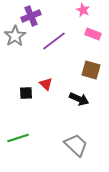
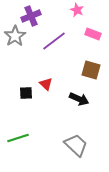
pink star: moved 6 px left
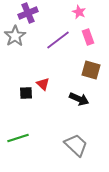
pink star: moved 2 px right, 2 px down
purple cross: moved 3 px left, 3 px up
pink rectangle: moved 5 px left, 3 px down; rotated 49 degrees clockwise
purple line: moved 4 px right, 1 px up
red triangle: moved 3 px left
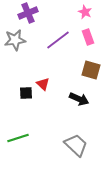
pink star: moved 6 px right
gray star: moved 4 px down; rotated 25 degrees clockwise
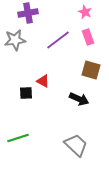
purple cross: rotated 12 degrees clockwise
red triangle: moved 3 px up; rotated 16 degrees counterclockwise
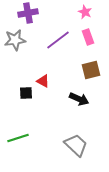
brown square: rotated 30 degrees counterclockwise
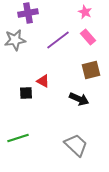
pink rectangle: rotated 21 degrees counterclockwise
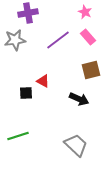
green line: moved 2 px up
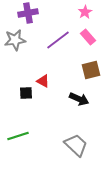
pink star: rotated 16 degrees clockwise
